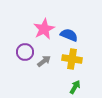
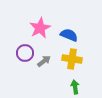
pink star: moved 4 px left, 1 px up
purple circle: moved 1 px down
green arrow: rotated 40 degrees counterclockwise
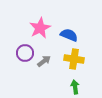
yellow cross: moved 2 px right
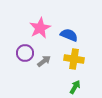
green arrow: rotated 40 degrees clockwise
